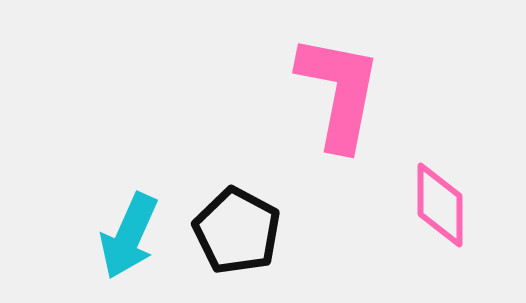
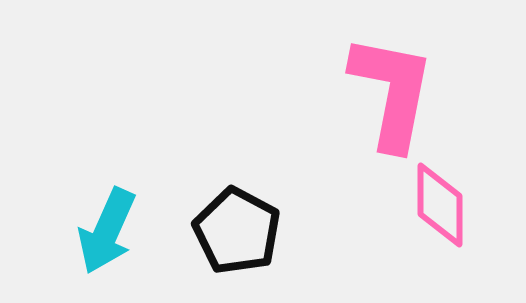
pink L-shape: moved 53 px right
cyan arrow: moved 22 px left, 5 px up
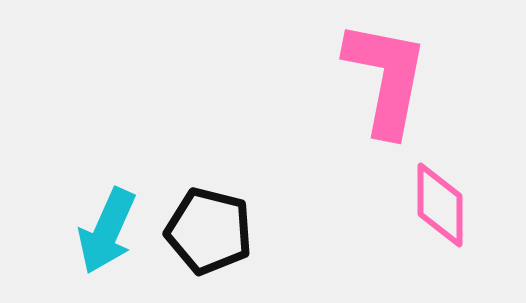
pink L-shape: moved 6 px left, 14 px up
black pentagon: moved 28 px left; rotated 14 degrees counterclockwise
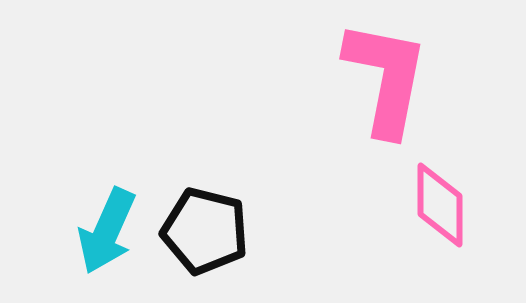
black pentagon: moved 4 px left
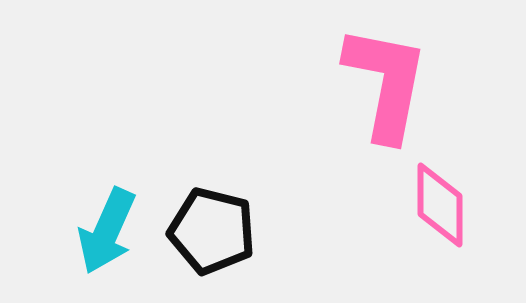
pink L-shape: moved 5 px down
black pentagon: moved 7 px right
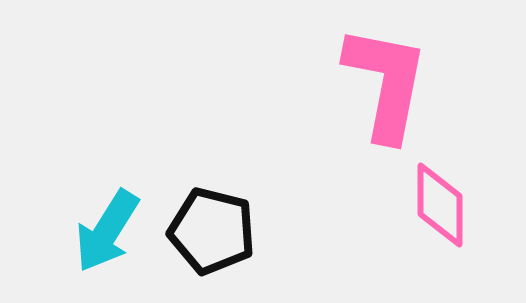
cyan arrow: rotated 8 degrees clockwise
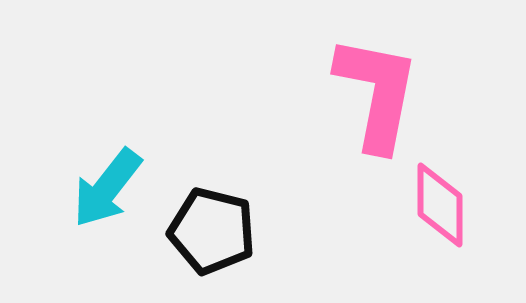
pink L-shape: moved 9 px left, 10 px down
cyan arrow: moved 43 px up; rotated 6 degrees clockwise
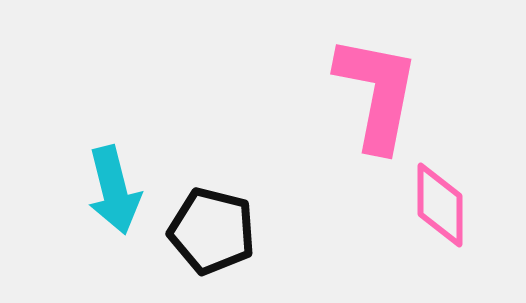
cyan arrow: moved 7 px right, 2 px down; rotated 52 degrees counterclockwise
